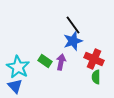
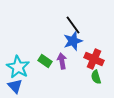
purple arrow: moved 1 px right, 1 px up; rotated 21 degrees counterclockwise
green semicircle: rotated 16 degrees counterclockwise
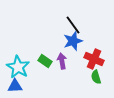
blue triangle: rotated 49 degrees counterclockwise
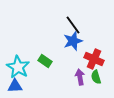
purple arrow: moved 18 px right, 16 px down
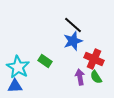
black line: rotated 12 degrees counterclockwise
green semicircle: rotated 16 degrees counterclockwise
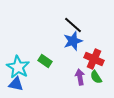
blue triangle: moved 1 px right, 2 px up; rotated 14 degrees clockwise
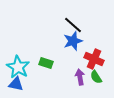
green rectangle: moved 1 px right, 2 px down; rotated 16 degrees counterclockwise
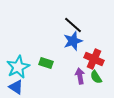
cyan star: rotated 15 degrees clockwise
purple arrow: moved 1 px up
blue triangle: moved 3 px down; rotated 21 degrees clockwise
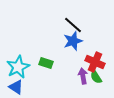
red cross: moved 1 px right, 3 px down
purple arrow: moved 3 px right
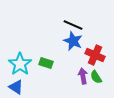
black line: rotated 18 degrees counterclockwise
blue star: rotated 30 degrees counterclockwise
red cross: moved 7 px up
cyan star: moved 2 px right, 3 px up; rotated 10 degrees counterclockwise
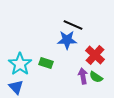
blue star: moved 6 px left, 1 px up; rotated 24 degrees counterclockwise
red cross: rotated 18 degrees clockwise
green semicircle: rotated 24 degrees counterclockwise
blue triangle: rotated 14 degrees clockwise
